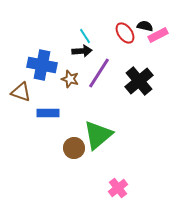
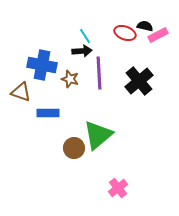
red ellipse: rotated 35 degrees counterclockwise
purple line: rotated 36 degrees counterclockwise
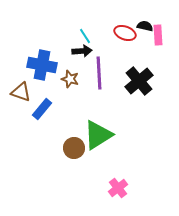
pink rectangle: rotated 66 degrees counterclockwise
blue rectangle: moved 6 px left, 4 px up; rotated 50 degrees counterclockwise
green triangle: rotated 8 degrees clockwise
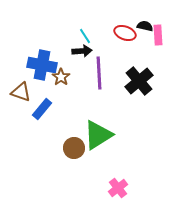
brown star: moved 9 px left, 2 px up; rotated 18 degrees clockwise
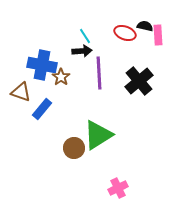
pink cross: rotated 12 degrees clockwise
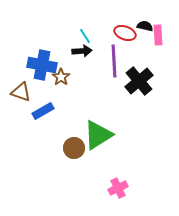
purple line: moved 15 px right, 12 px up
blue rectangle: moved 1 px right, 2 px down; rotated 20 degrees clockwise
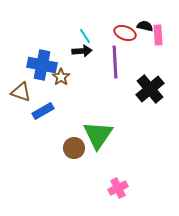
purple line: moved 1 px right, 1 px down
black cross: moved 11 px right, 8 px down
green triangle: rotated 24 degrees counterclockwise
